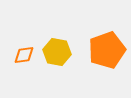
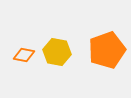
orange diamond: rotated 20 degrees clockwise
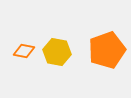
orange diamond: moved 4 px up
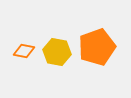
orange pentagon: moved 10 px left, 3 px up
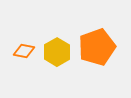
yellow hexagon: rotated 20 degrees clockwise
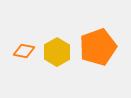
orange pentagon: moved 1 px right
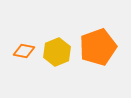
yellow hexagon: rotated 8 degrees clockwise
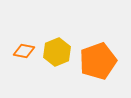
orange pentagon: moved 14 px down
